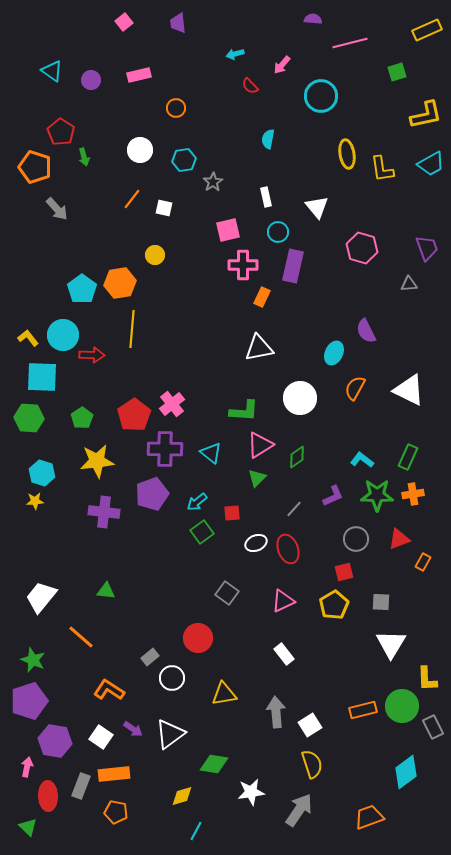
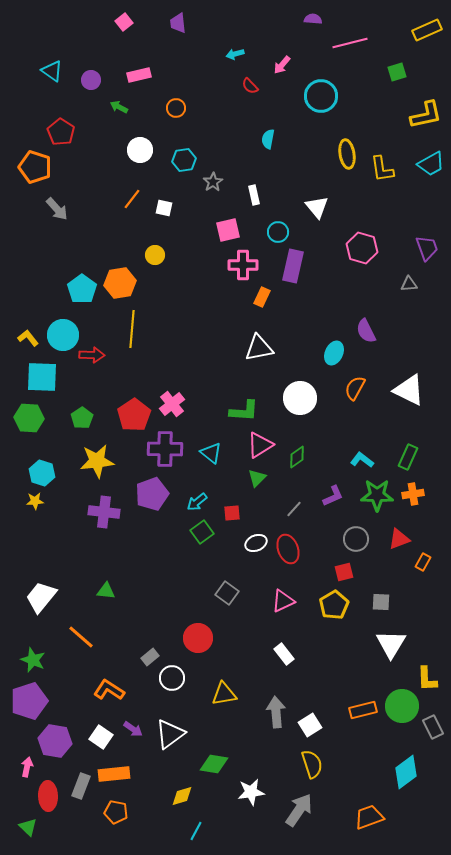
green arrow at (84, 157): moved 35 px right, 50 px up; rotated 132 degrees clockwise
white rectangle at (266, 197): moved 12 px left, 2 px up
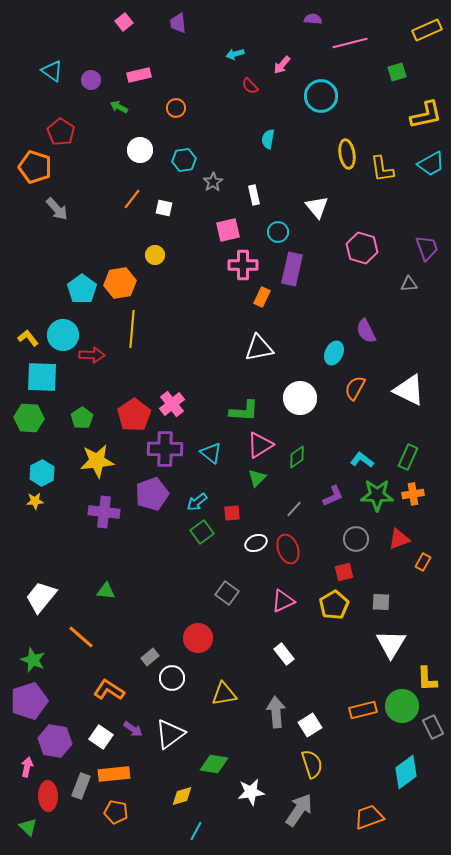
purple rectangle at (293, 266): moved 1 px left, 3 px down
cyan hexagon at (42, 473): rotated 15 degrees clockwise
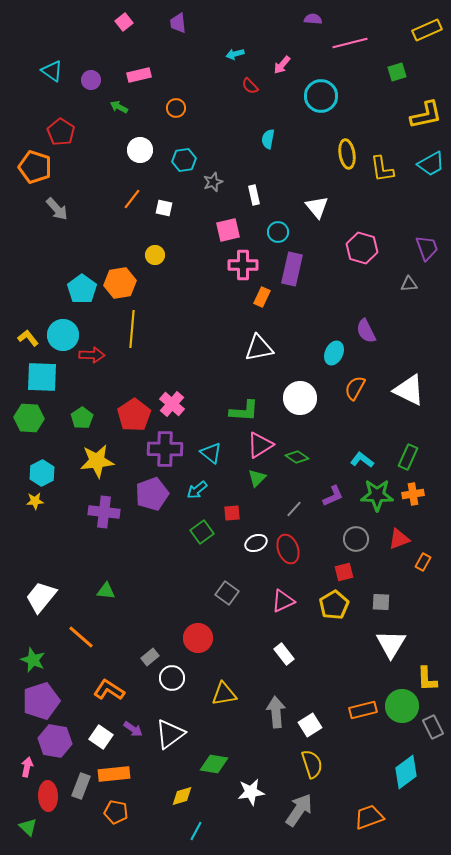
gray star at (213, 182): rotated 12 degrees clockwise
pink cross at (172, 404): rotated 10 degrees counterclockwise
green diamond at (297, 457): rotated 70 degrees clockwise
cyan arrow at (197, 502): moved 12 px up
purple pentagon at (29, 701): moved 12 px right
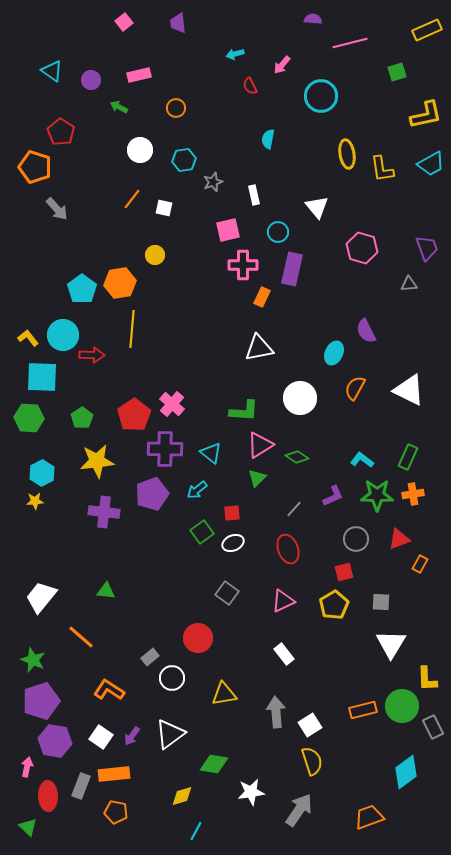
red semicircle at (250, 86): rotated 18 degrees clockwise
white ellipse at (256, 543): moved 23 px left
orange rectangle at (423, 562): moved 3 px left, 2 px down
purple arrow at (133, 729): moved 1 px left, 7 px down; rotated 90 degrees clockwise
yellow semicircle at (312, 764): moved 3 px up
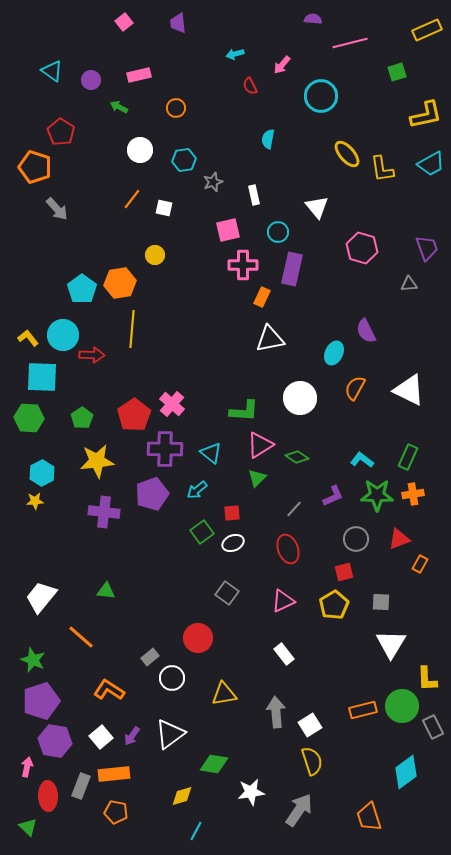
yellow ellipse at (347, 154): rotated 32 degrees counterclockwise
white triangle at (259, 348): moved 11 px right, 9 px up
white square at (101, 737): rotated 15 degrees clockwise
orange trapezoid at (369, 817): rotated 88 degrees counterclockwise
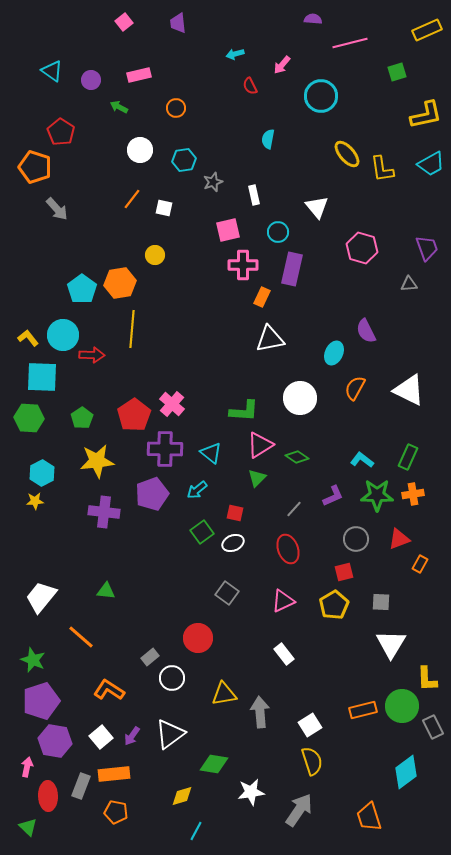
red square at (232, 513): moved 3 px right; rotated 18 degrees clockwise
gray arrow at (276, 712): moved 16 px left
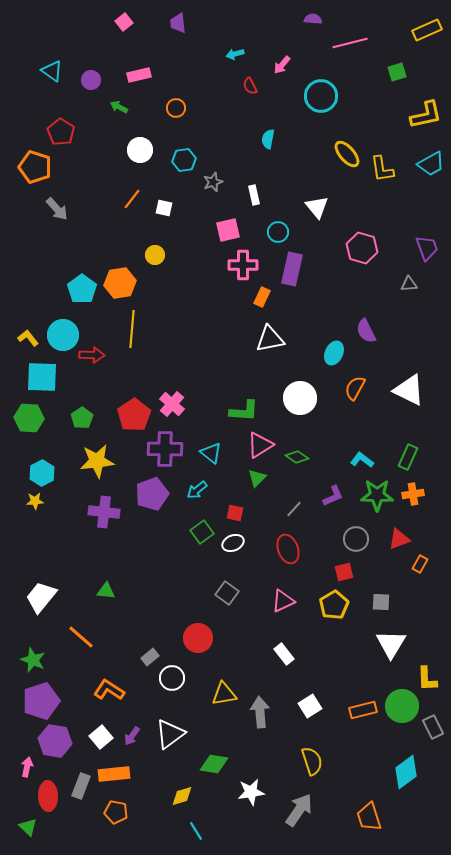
white square at (310, 725): moved 19 px up
cyan line at (196, 831): rotated 60 degrees counterclockwise
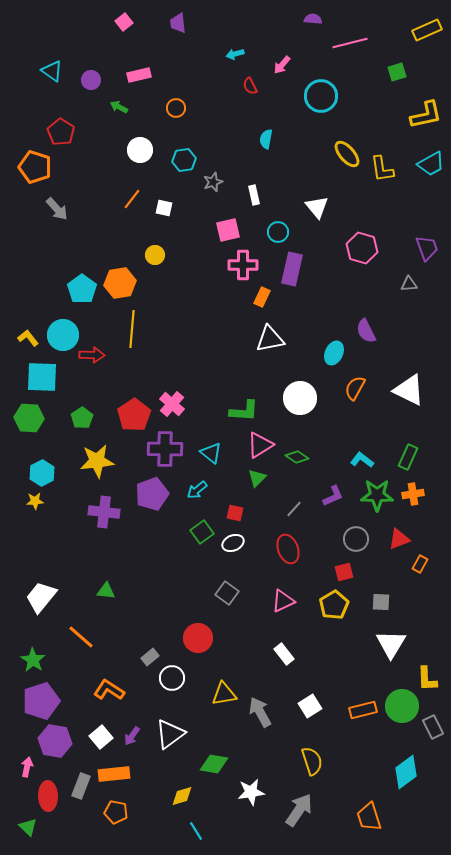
cyan semicircle at (268, 139): moved 2 px left
green star at (33, 660): rotated 10 degrees clockwise
gray arrow at (260, 712): rotated 24 degrees counterclockwise
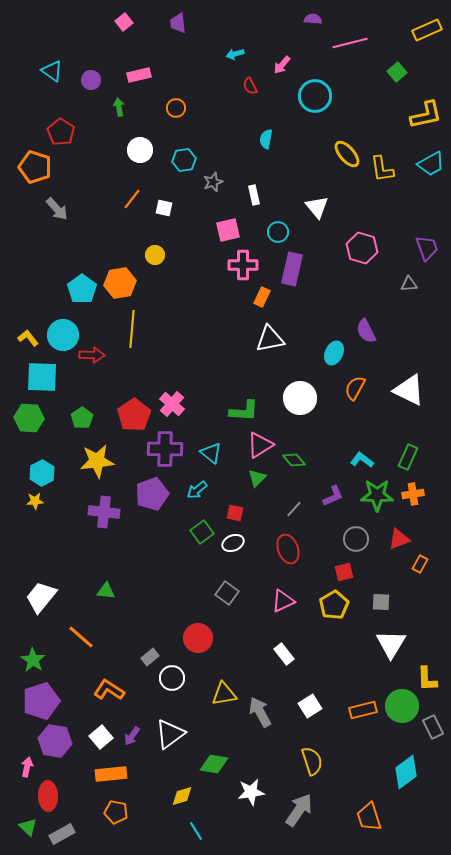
green square at (397, 72): rotated 24 degrees counterclockwise
cyan circle at (321, 96): moved 6 px left
green arrow at (119, 107): rotated 54 degrees clockwise
green diamond at (297, 457): moved 3 px left, 3 px down; rotated 15 degrees clockwise
orange rectangle at (114, 774): moved 3 px left
gray rectangle at (81, 786): moved 19 px left, 48 px down; rotated 40 degrees clockwise
